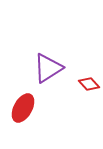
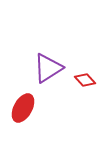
red diamond: moved 4 px left, 4 px up
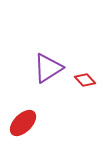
red ellipse: moved 15 px down; rotated 16 degrees clockwise
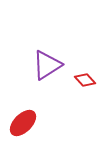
purple triangle: moved 1 px left, 3 px up
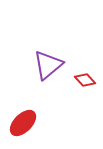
purple triangle: moved 1 px right; rotated 8 degrees counterclockwise
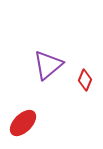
red diamond: rotated 65 degrees clockwise
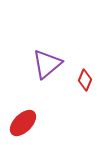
purple triangle: moved 1 px left, 1 px up
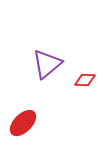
red diamond: rotated 70 degrees clockwise
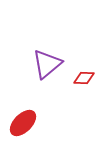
red diamond: moved 1 px left, 2 px up
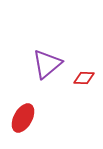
red ellipse: moved 5 px up; rotated 16 degrees counterclockwise
